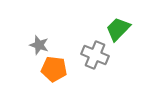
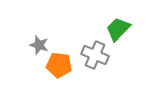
orange pentagon: moved 5 px right, 4 px up
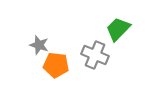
orange pentagon: moved 3 px left
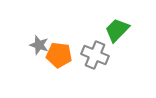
green trapezoid: moved 1 px left, 1 px down
orange pentagon: moved 3 px right, 10 px up
